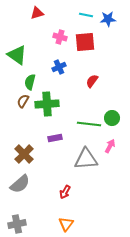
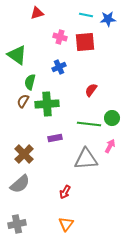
red semicircle: moved 1 px left, 9 px down
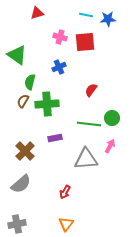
brown cross: moved 1 px right, 3 px up
gray semicircle: moved 1 px right
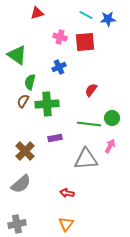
cyan line: rotated 16 degrees clockwise
red arrow: moved 2 px right, 1 px down; rotated 72 degrees clockwise
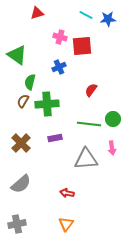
red square: moved 3 px left, 4 px down
green circle: moved 1 px right, 1 px down
pink arrow: moved 2 px right, 2 px down; rotated 144 degrees clockwise
brown cross: moved 4 px left, 8 px up
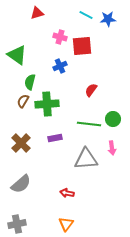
blue cross: moved 1 px right, 1 px up
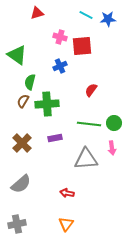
green circle: moved 1 px right, 4 px down
brown cross: moved 1 px right
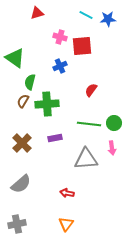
green triangle: moved 2 px left, 3 px down
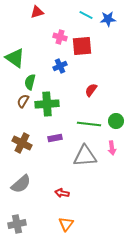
red triangle: moved 1 px up
green circle: moved 2 px right, 2 px up
brown cross: rotated 18 degrees counterclockwise
gray triangle: moved 1 px left, 3 px up
red arrow: moved 5 px left
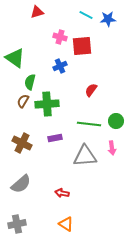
orange triangle: rotated 35 degrees counterclockwise
